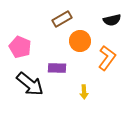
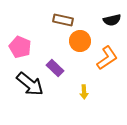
brown rectangle: moved 1 px right, 1 px down; rotated 42 degrees clockwise
orange L-shape: rotated 20 degrees clockwise
purple rectangle: moved 2 px left; rotated 42 degrees clockwise
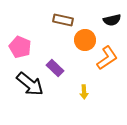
orange circle: moved 5 px right, 1 px up
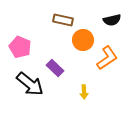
orange circle: moved 2 px left
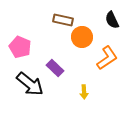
black semicircle: rotated 78 degrees clockwise
orange circle: moved 1 px left, 3 px up
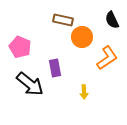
purple rectangle: rotated 36 degrees clockwise
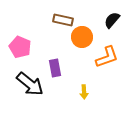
black semicircle: rotated 66 degrees clockwise
orange L-shape: moved 1 px up; rotated 15 degrees clockwise
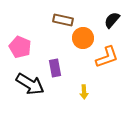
orange circle: moved 1 px right, 1 px down
black arrow: rotated 8 degrees counterclockwise
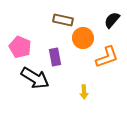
purple rectangle: moved 11 px up
black arrow: moved 5 px right, 6 px up
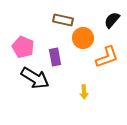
pink pentagon: moved 3 px right
